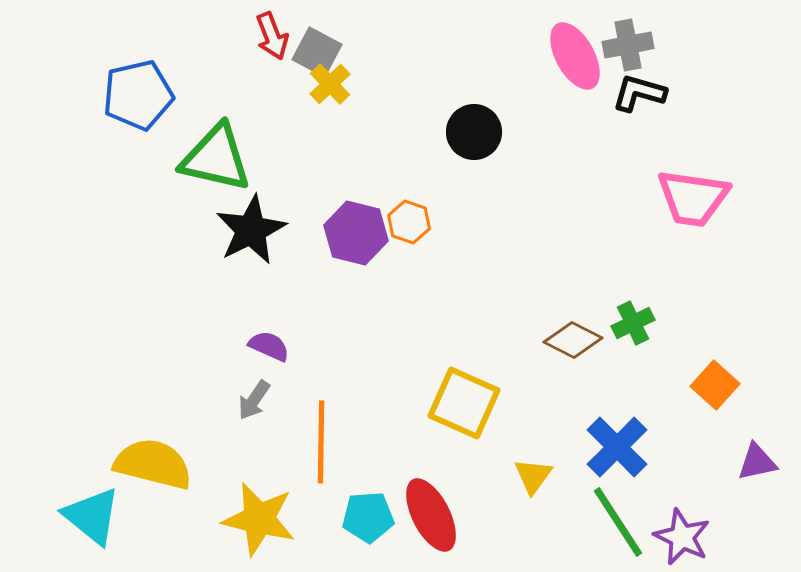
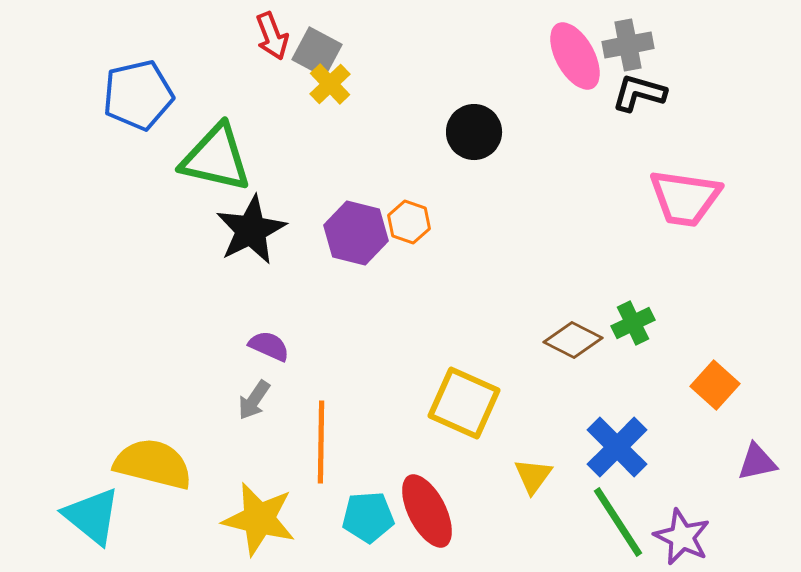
pink trapezoid: moved 8 px left
red ellipse: moved 4 px left, 4 px up
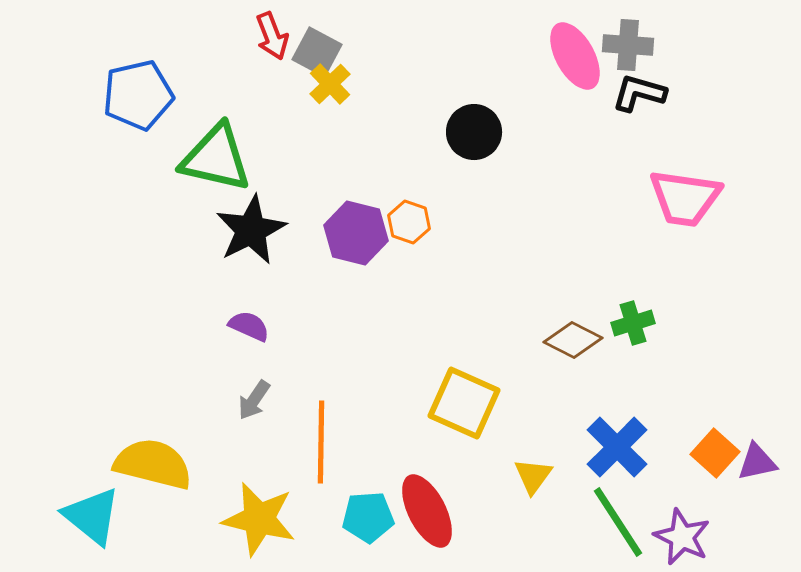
gray cross: rotated 15 degrees clockwise
green cross: rotated 9 degrees clockwise
purple semicircle: moved 20 px left, 20 px up
orange square: moved 68 px down
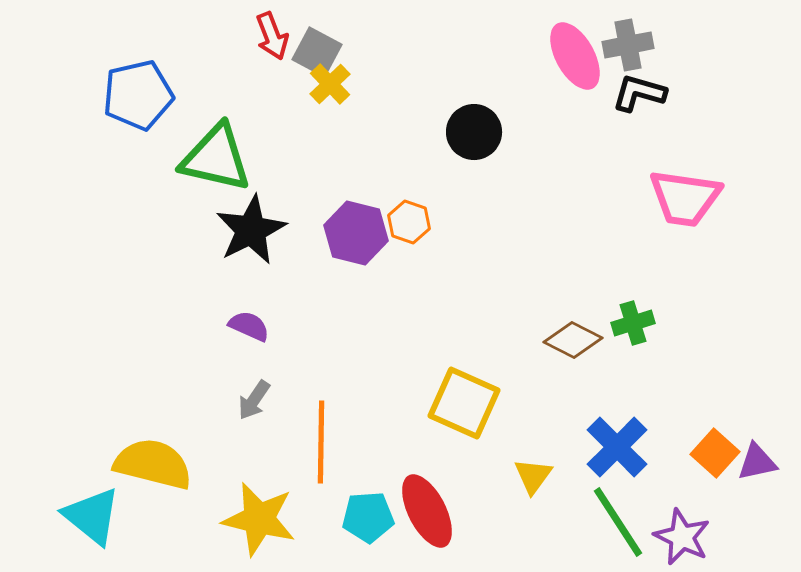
gray cross: rotated 15 degrees counterclockwise
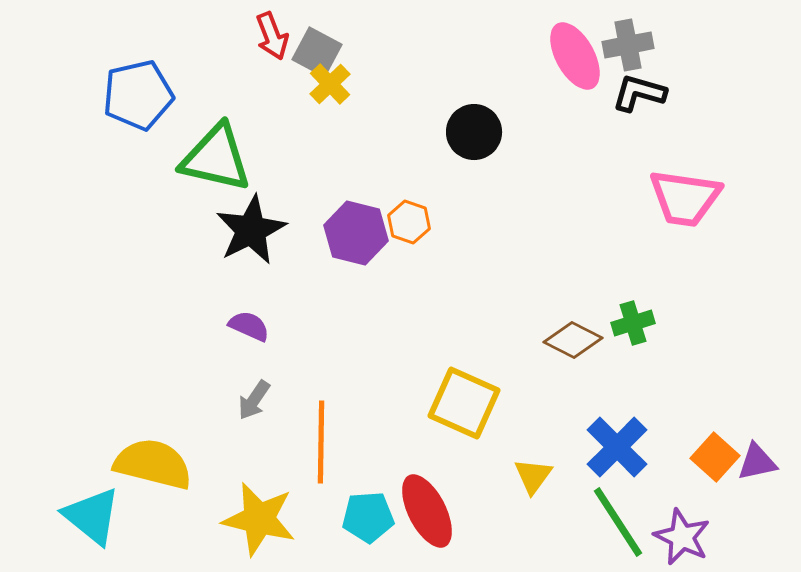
orange square: moved 4 px down
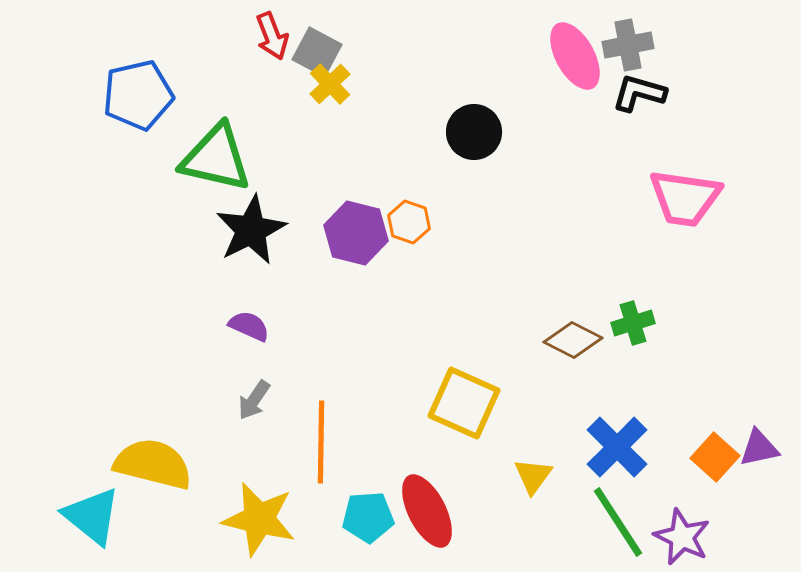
purple triangle: moved 2 px right, 14 px up
